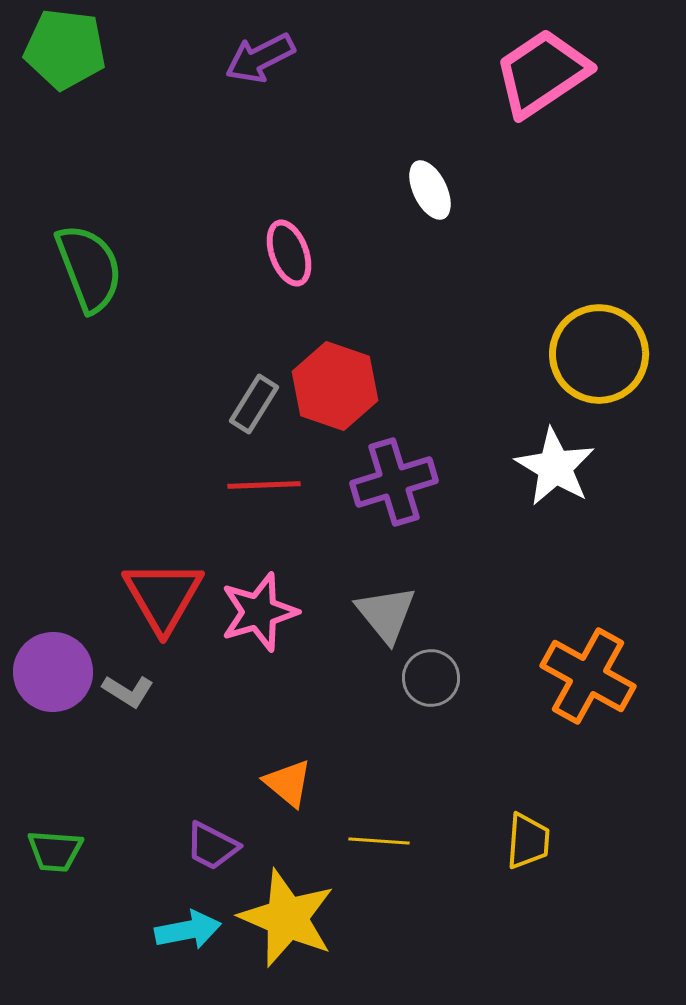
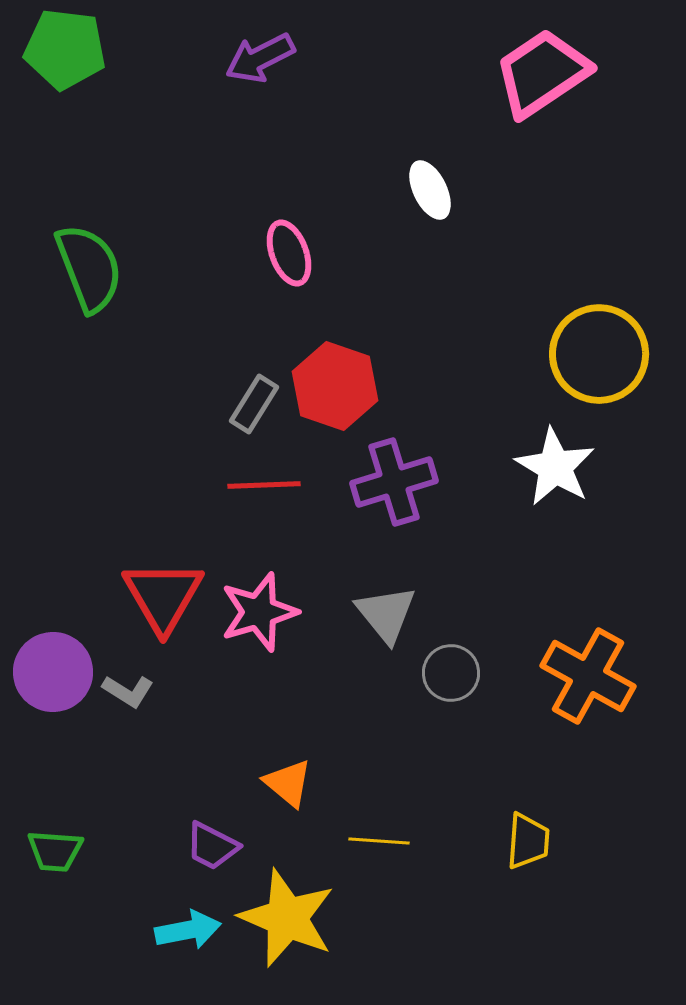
gray circle: moved 20 px right, 5 px up
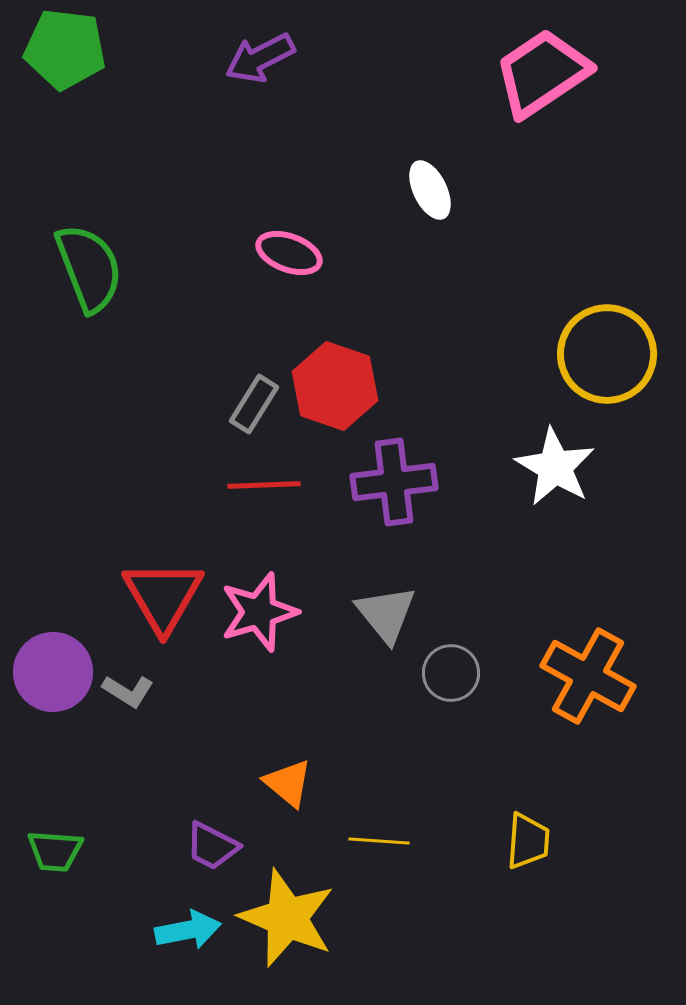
pink ellipse: rotated 50 degrees counterclockwise
yellow circle: moved 8 px right
purple cross: rotated 10 degrees clockwise
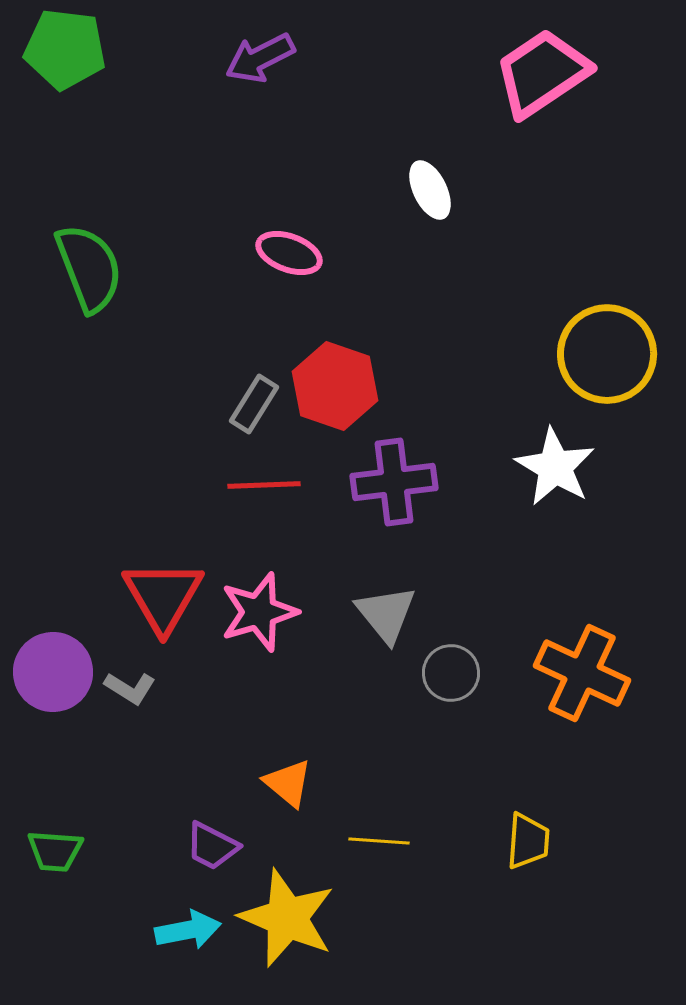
orange cross: moved 6 px left, 3 px up; rotated 4 degrees counterclockwise
gray L-shape: moved 2 px right, 3 px up
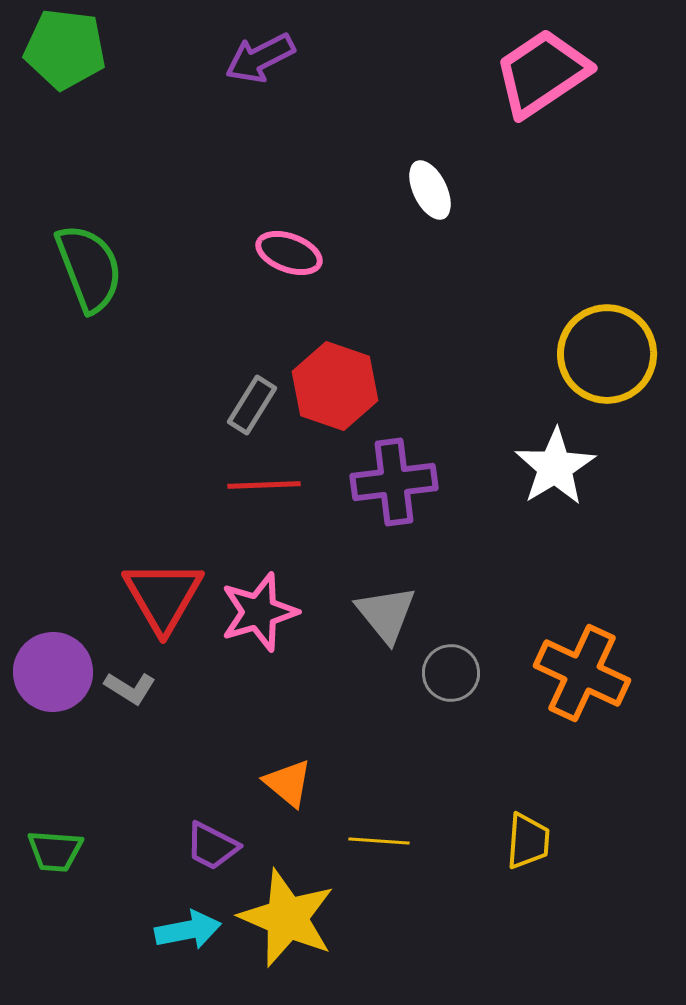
gray rectangle: moved 2 px left, 1 px down
white star: rotated 10 degrees clockwise
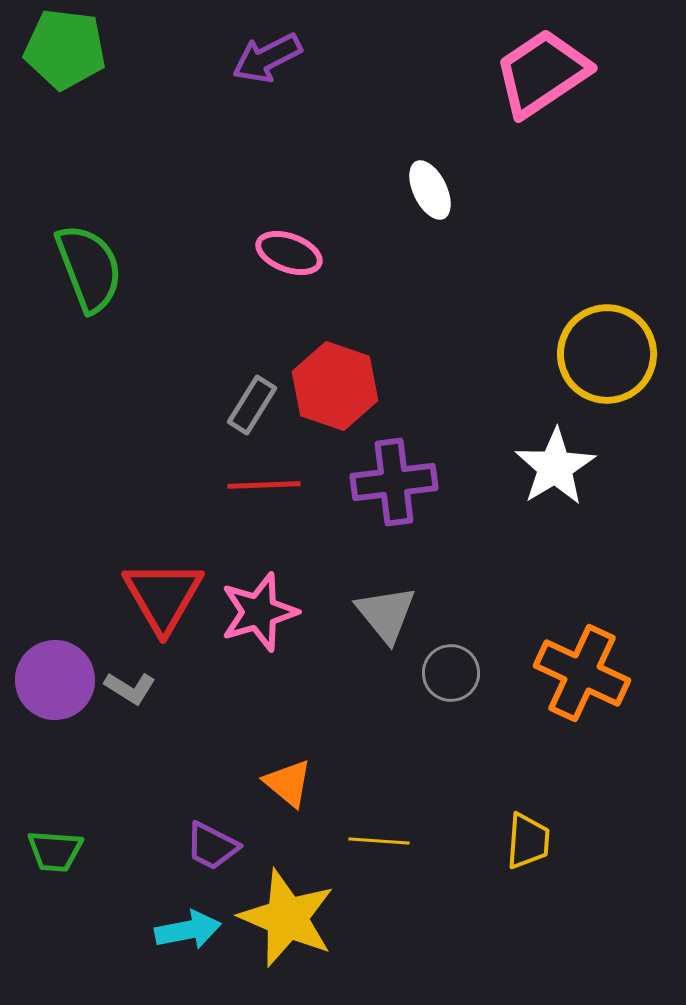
purple arrow: moved 7 px right
purple circle: moved 2 px right, 8 px down
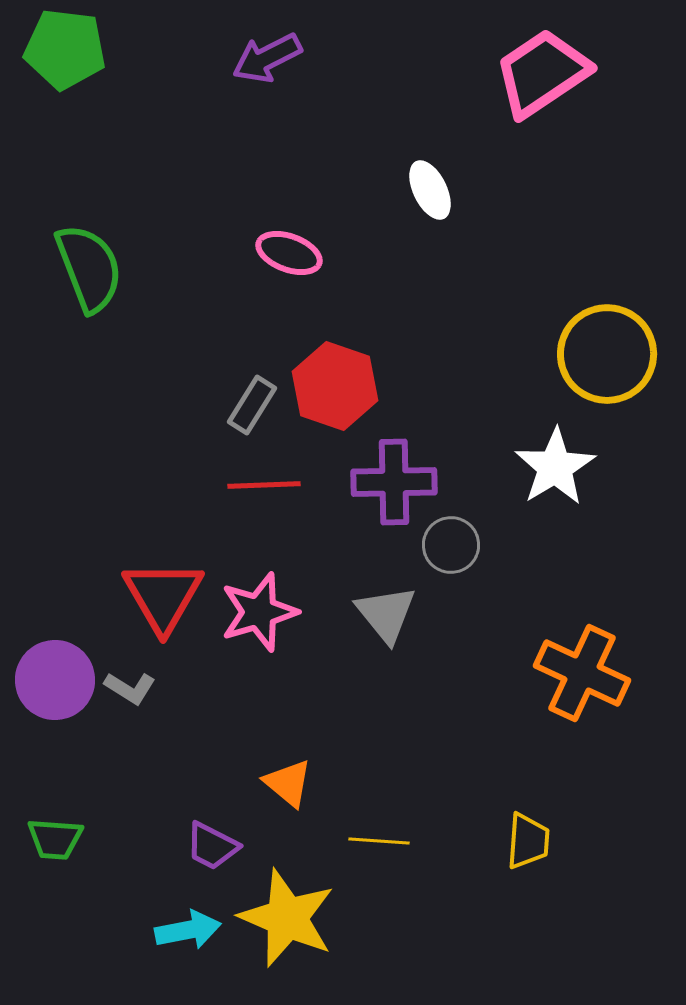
purple cross: rotated 6 degrees clockwise
gray circle: moved 128 px up
green trapezoid: moved 12 px up
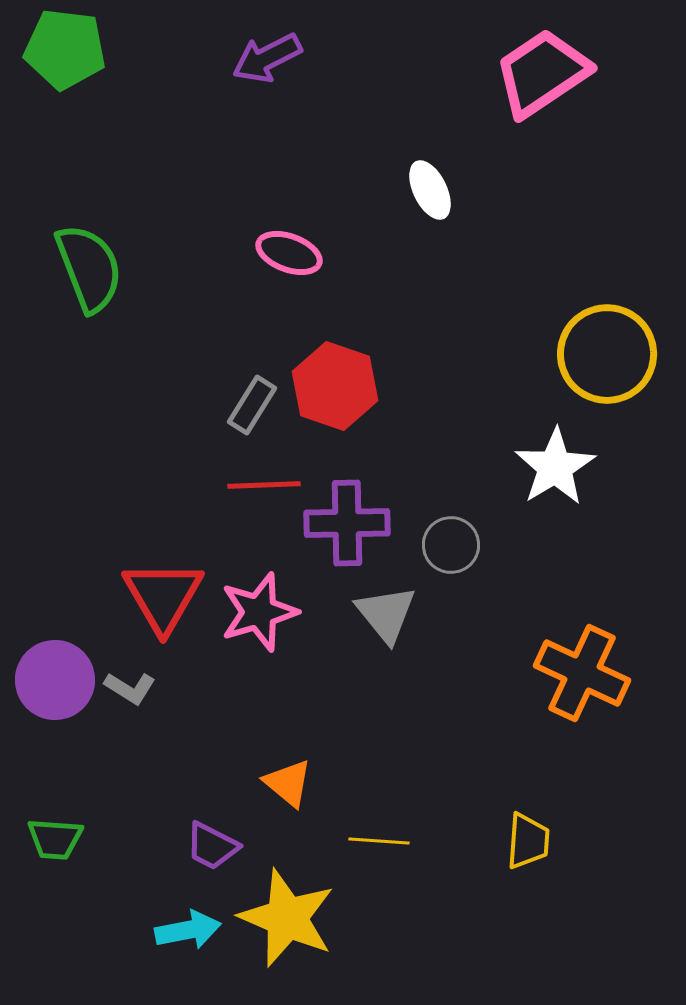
purple cross: moved 47 px left, 41 px down
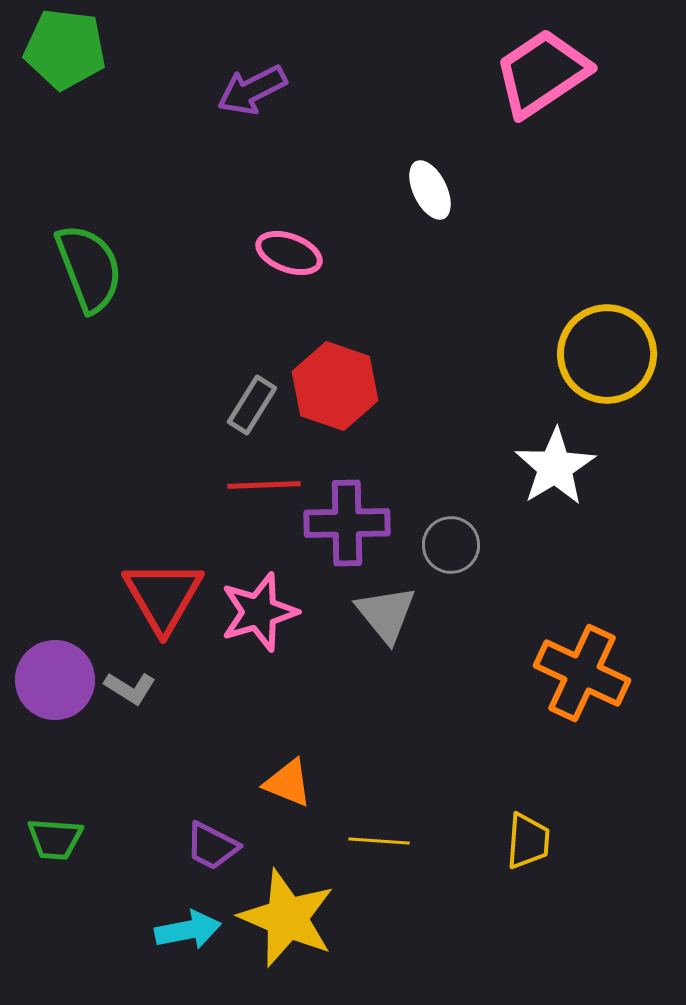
purple arrow: moved 15 px left, 32 px down
orange triangle: rotated 18 degrees counterclockwise
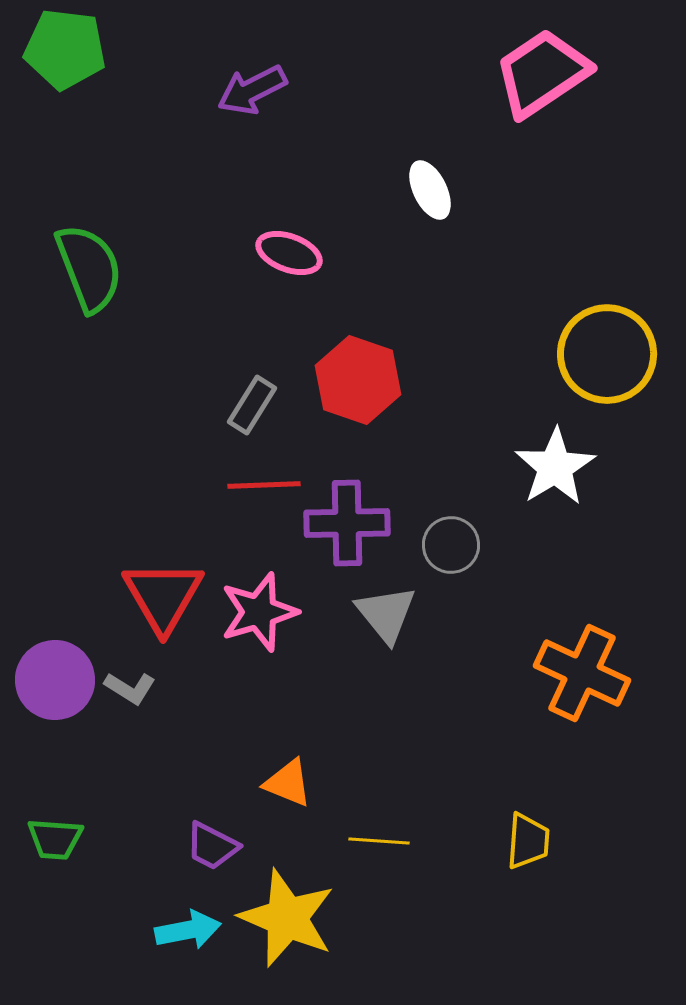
red hexagon: moved 23 px right, 6 px up
